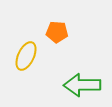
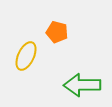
orange pentagon: rotated 10 degrees clockwise
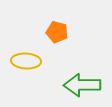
yellow ellipse: moved 5 px down; rotated 68 degrees clockwise
